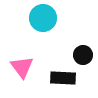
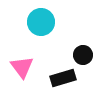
cyan circle: moved 2 px left, 4 px down
black rectangle: rotated 20 degrees counterclockwise
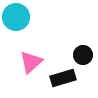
cyan circle: moved 25 px left, 5 px up
pink triangle: moved 9 px right, 5 px up; rotated 25 degrees clockwise
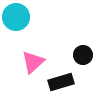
pink triangle: moved 2 px right
black rectangle: moved 2 px left, 4 px down
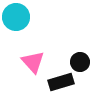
black circle: moved 3 px left, 7 px down
pink triangle: rotated 30 degrees counterclockwise
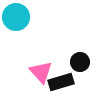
pink triangle: moved 8 px right, 10 px down
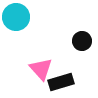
black circle: moved 2 px right, 21 px up
pink triangle: moved 3 px up
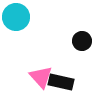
pink triangle: moved 8 px down
black rectangle: rotated 30 degrees clockwise
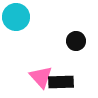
black circle: moved 6 px left
black rectangle: rotated 15 degrees counterclockwise
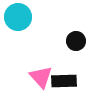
cyan circle: moved 2 px right
black rectangle: moved 3 px right, 1 px up
